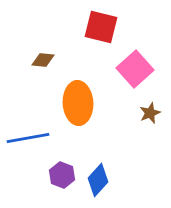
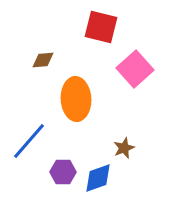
brown diamond: rotated 10 degrees counterclockwise
orange ellipse: moved 2 px left, 4 px up
brown star: moved 26 px left, 35 px down
blue line: moved 1 px right, 3 px down; rotated 39 degrees counterclockwise
purple hexagon: moved 1 px right, 3 px up; rotated 20 degrees counterclockwise
blue diamond: moved 2 px up; rotated 28 degrees clockwise
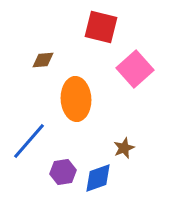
purple hexagon: rotated 10 degrees counterclockwise
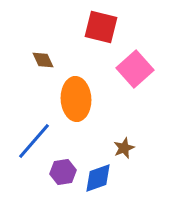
brown diamond: rotated 70 degrees clockwise
blue line: moved 5 px right
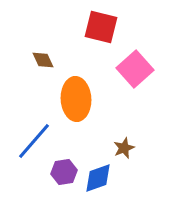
purple hexagon: moved 1 px right
